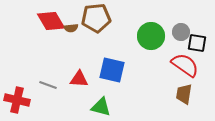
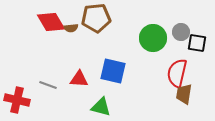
red diamond: moved 1 px down
green circle: moved 2 px right, 2 px down
red semicircle: moved 8 px left, 8 px down; rotated 112 degrees counterclockwise
blue square: moved 1 px right, 1 px down
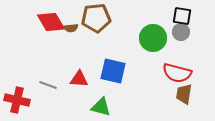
black square: moved 15 px left, 27 px up
red semicircle: rotated 88 degrees counterclockwise
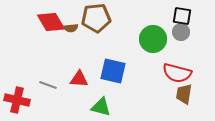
green circle: moved 1 px down
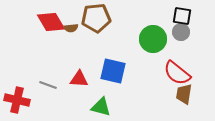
red semicircle: rotated 24 degrees clockwise
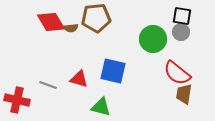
red triangle: rotated 12 degrees clockwise
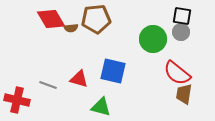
brown pentagon: moved 1 px down
red diamond: moved 3 px up
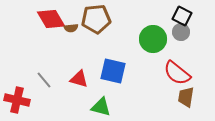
black square: rotated 18 degrees clockwise
gray line: moved 4 px left, 5 px up; rotated 30 degrees clockwise
brown trapezoid: moved 2 px right, 3 px down
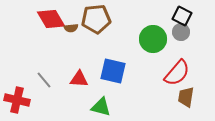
red semicircle: rotated 88 degrees counterclockwise
red triangle: rotated 12 degrees counterclockwise
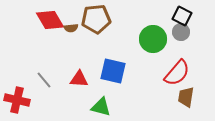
red diamond: moved 1 px left, 1 px down
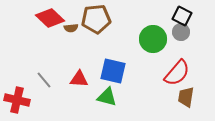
red diamond: moved 2 px up; rotated 16 degrees counterclockwise
green triangle: moved 6 px right, 10 px up
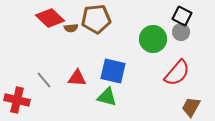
red triangle: moved 2 px left, 1 px up
brown trapezoid: moved 5 px right, 10 px down; rotated 20 degrees clockwise
